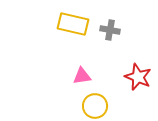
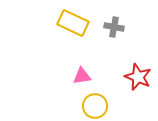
yellow rectangle: moved 1 px up; rotated 12 degrees clockwise
gray cross: moved 4 px right, 3 px up
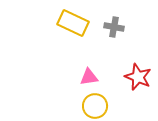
pink triangle: moved 7 px right, 1 px down
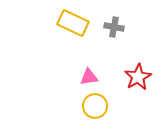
red star: rotated 20 degrees clockwise
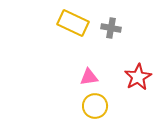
gray cross: moved 3 px left, 1 px down
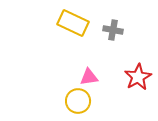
gray cross: moved 2 px right, 2 px down
yellow circle: moved 17 px left, 5 px up
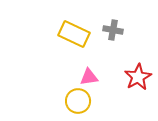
yellow rectangle: moved 1 px right, 11 px down
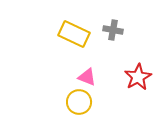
pink triangle: moved 2 px left; rotated 30 degrees clockwise
yellow circle: moved 1 px right, 1 px down
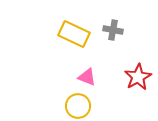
yellow circle: moved 1 px left, 4 px down
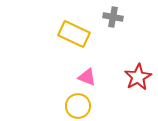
gray cross: moved 13 px up
